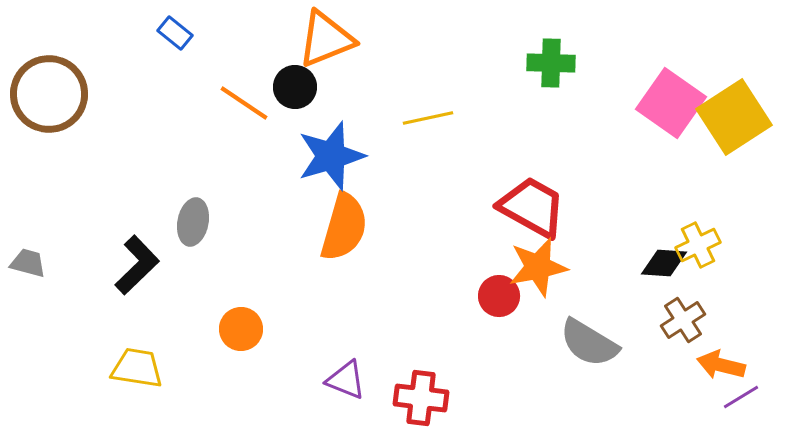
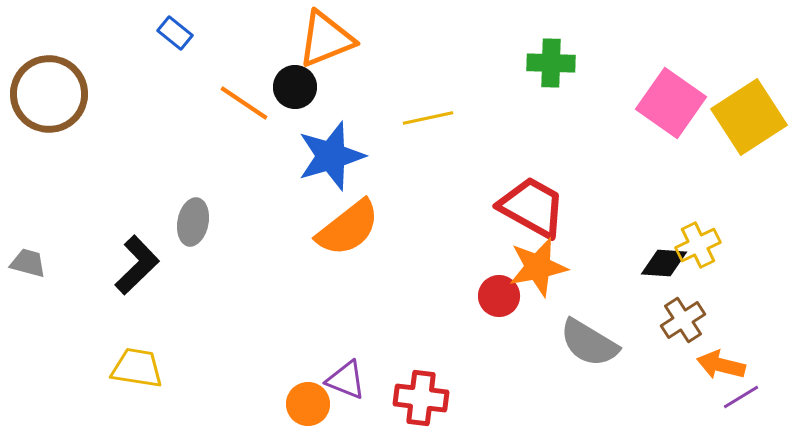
yellow square: moved 15 px right
orange semicircle: moved 4 px right, 1 px down; rotated 36 degrees clockwise
orange circle: moved 67 px right, 75 px down
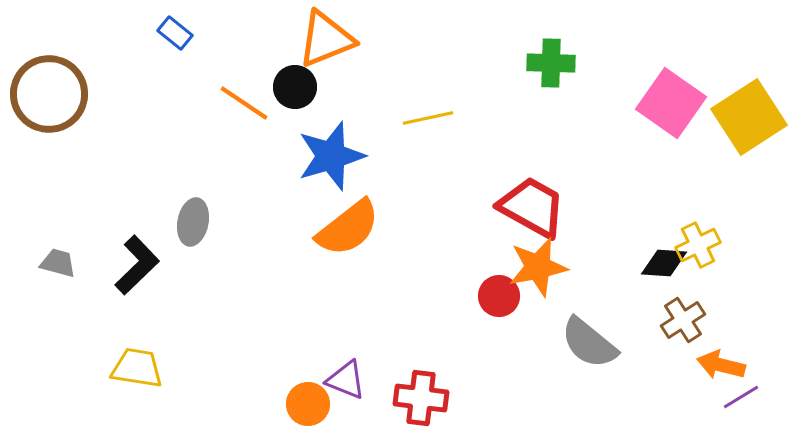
gray trapezoid: moved 30 px right
gray semicircle: rotated 8 degrees clockwise
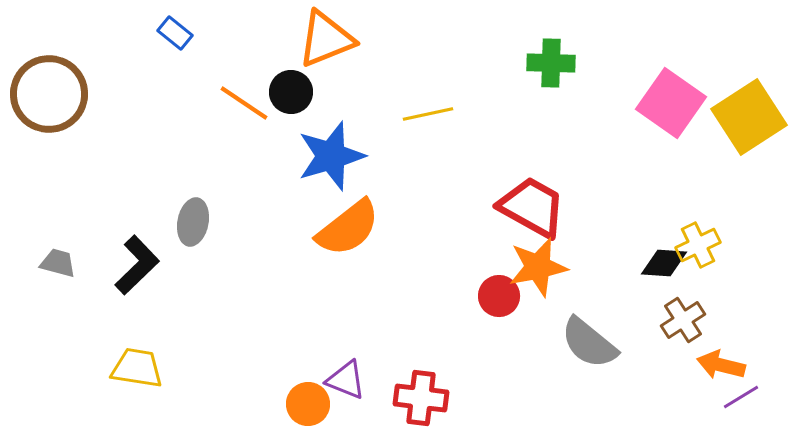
black circle: moved 4 px left, 5 px down
yellow line: moved 4 px up
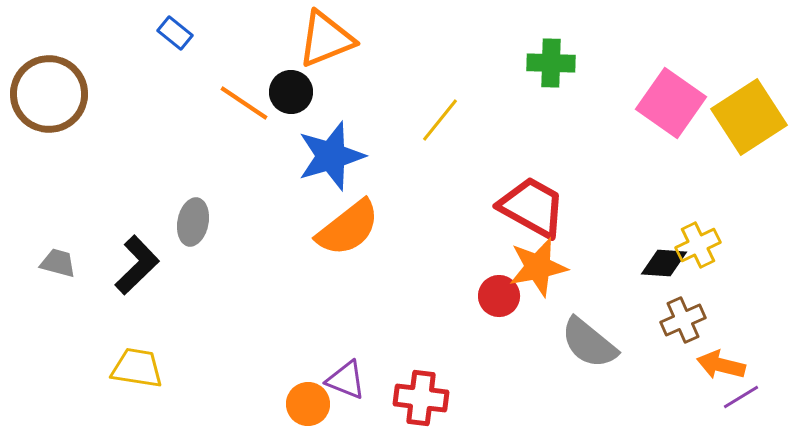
yellow line: moved 12 px right, 6 px down; rotated 39 degrees counterclockwise
brown cross: rotated 9 degrees clockwise
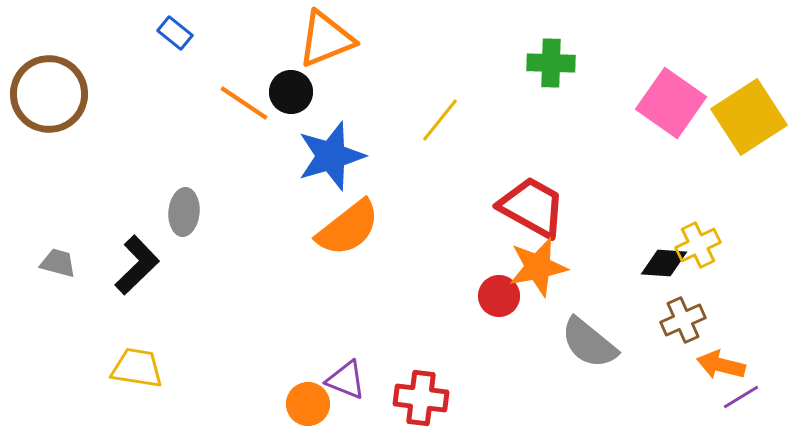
gray ellipse: moved 9 px left, 10 px up; rotated 6 degrees counterclockwise
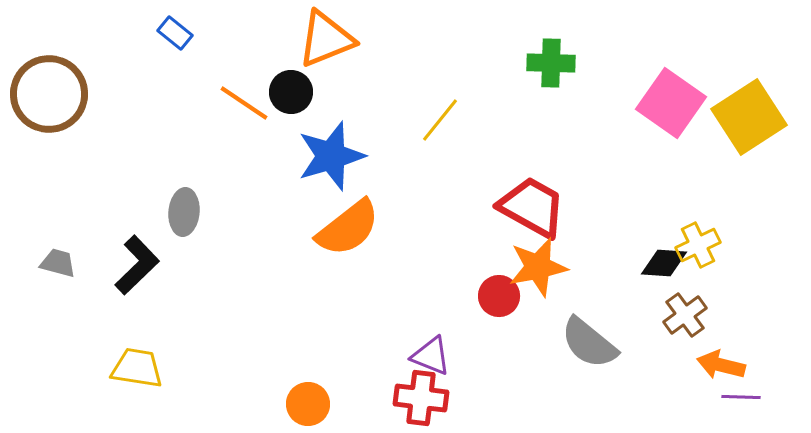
brown cross: moved 2 px right, 5 px up; rotated 12 degrees counterclockwise
purple triangle: moved 85 px right, 24 px up
purple line: rotated 33 degrees clockwise
